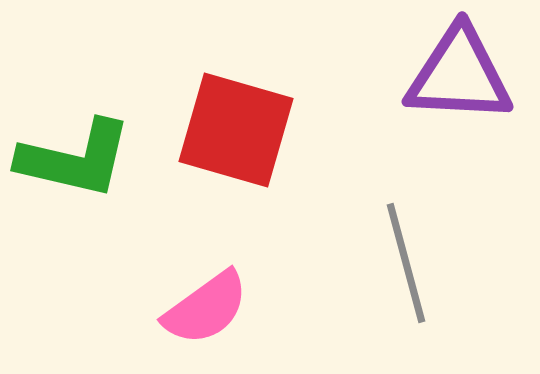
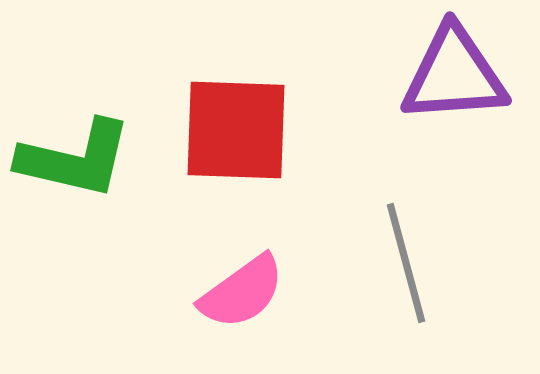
purple triangle: moved 5 px left; rotated 7 degrees counterclockwise
red square: rotated 14 degrees counterclockwise
pink semicircle: moved 36 px right, 16 px up
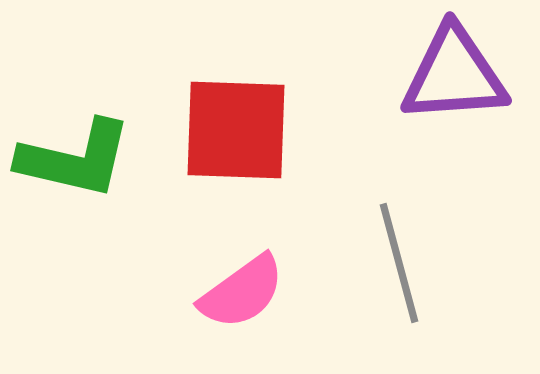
gray line: moved 7 px left
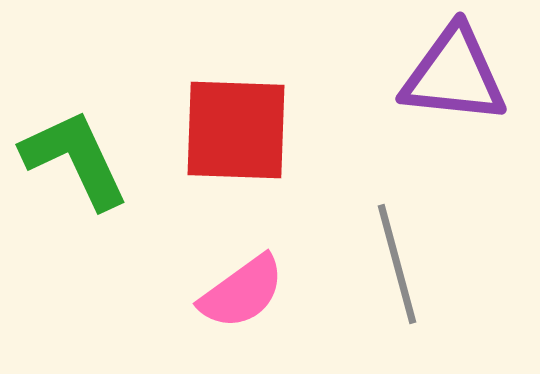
purple triangle: rotated 10 degrees clockwise
green L-shape: rotated 128 degrees counterclockwise
gray line: moved 2 px left, 1 px down
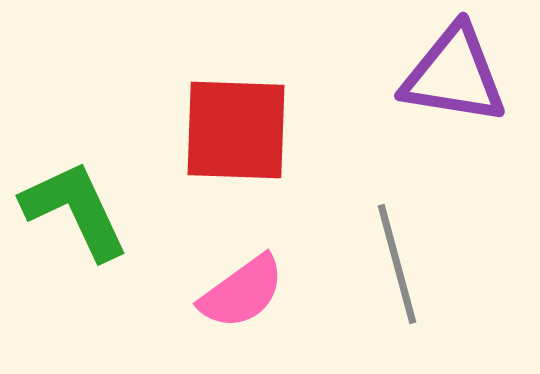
purple triangle: rotated 3 degrees clockwise
green L-shape: moved 51 px down
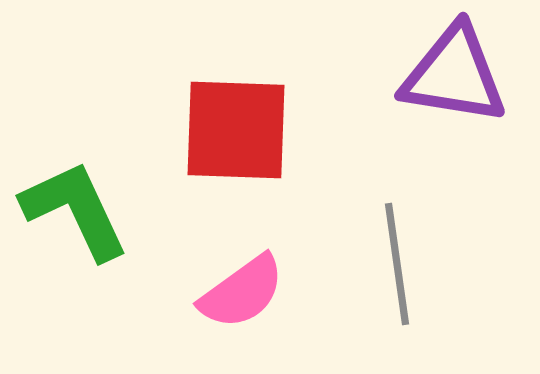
gray line: rotated 7 degrees clockwise
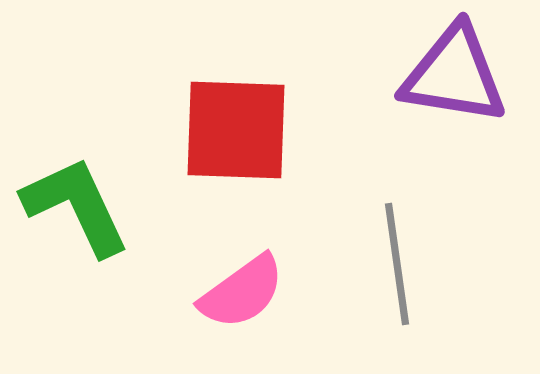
green L-shape: moved 1 px right, 4 px up
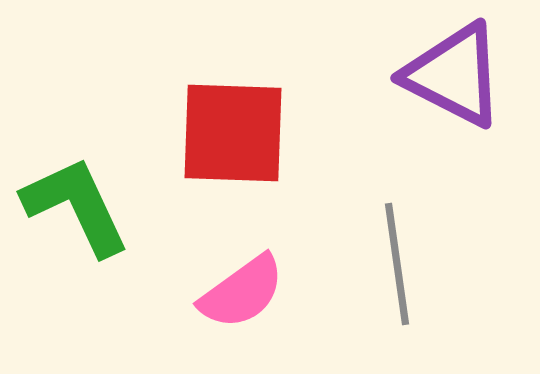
purple triangle: rotated 18 degrees clockwise
red square: moved 3 px left, 3 px down
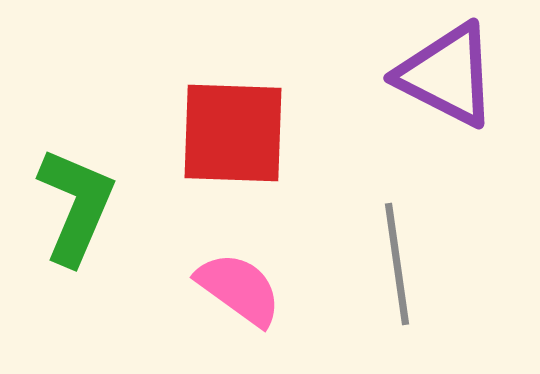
purple triangle: moved 7 px left
green L-shape: rotated 48 degrees clockwise
pink semicircle: moved 3 px left, 3 px up; rotated 108 degrees counterclockwise
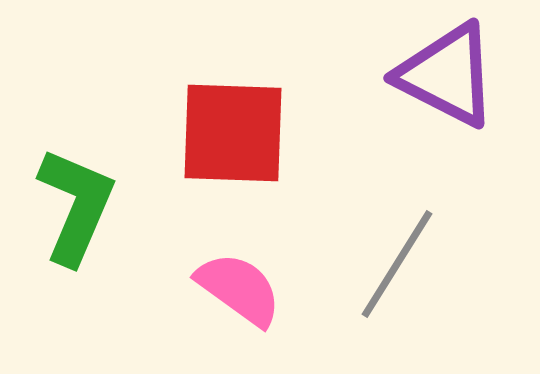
gray line: rotated 40 degrees clockwise
